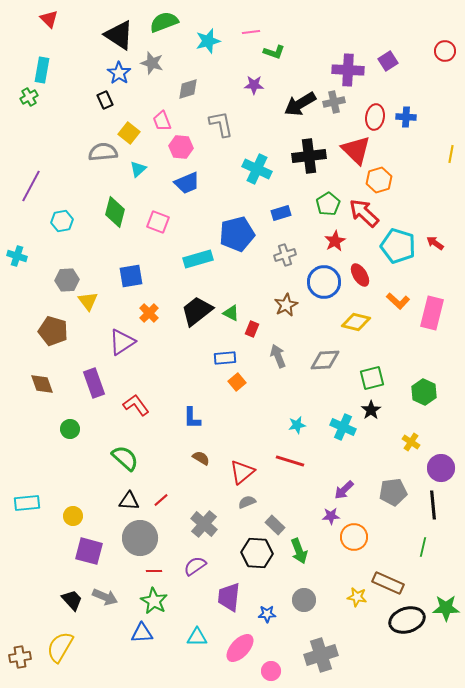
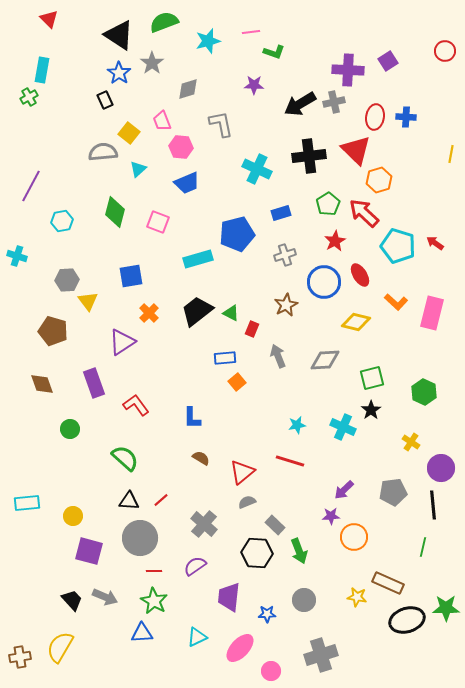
gray star at (152, 63): rotated 20 degrees clockwise
orange L-shape at (398, 301): moved 2 px left, 1 px down
cyan triangle at (197, 637): rotated 25 degrees counterclockwise
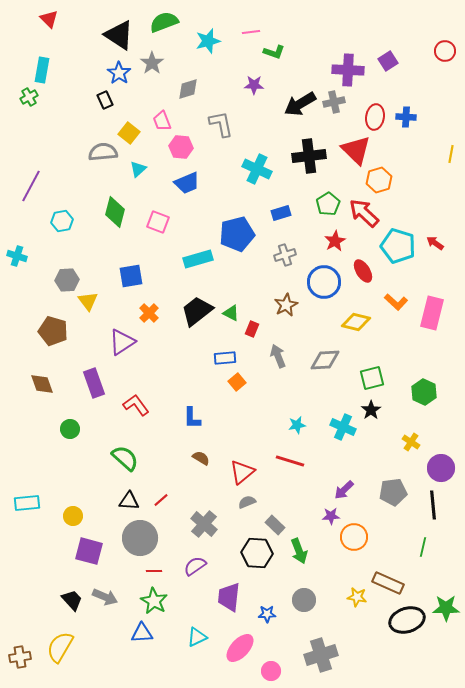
red ellipse at (360, 275): moved 3 px right, 4 px up
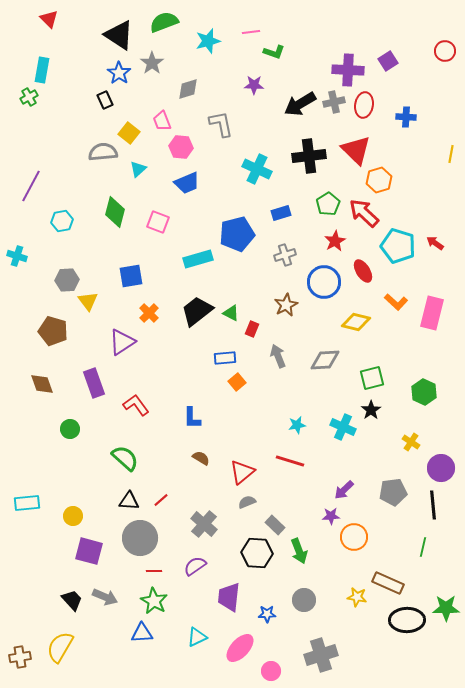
red ellipse at (375, 117): moved 11 px left, 12 px up
black ellipse at (407, 620): rotated 16 degrees clockwise
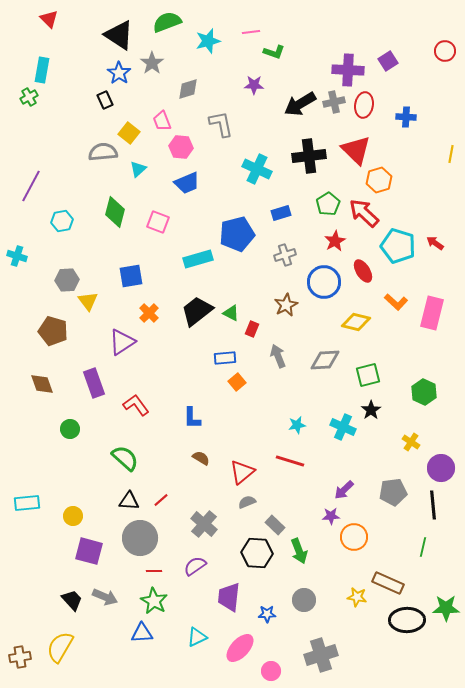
green semicircle at (164, 22): moved 3 px right
green square at (372, 378): moved 4 px left, 3 px up
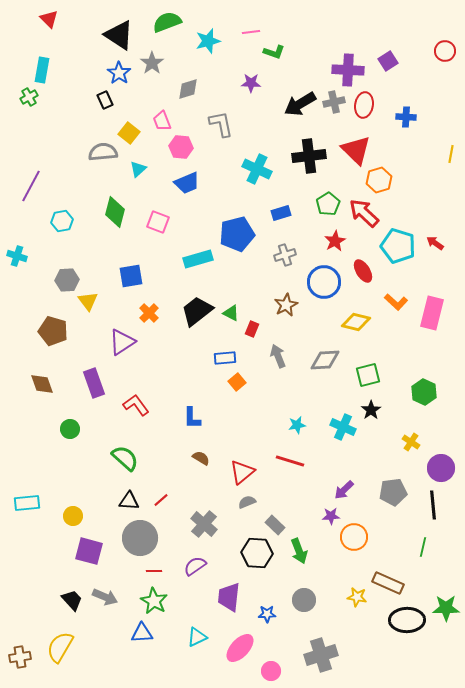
purple star at (254, 85): moved 3 px left, 2 px up
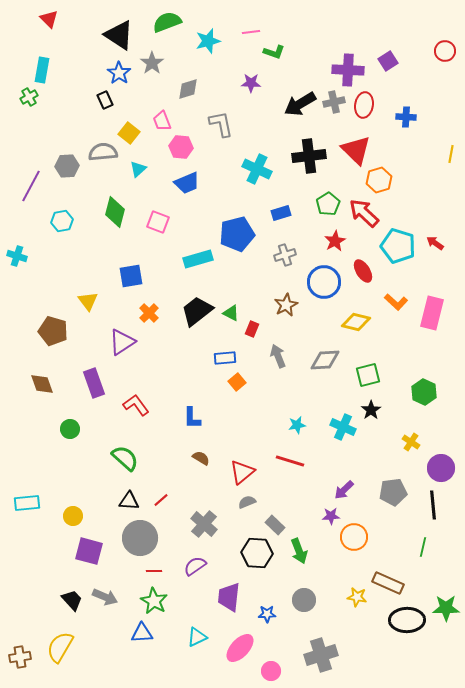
gray hexagon at (67, 280): moved 114 px up
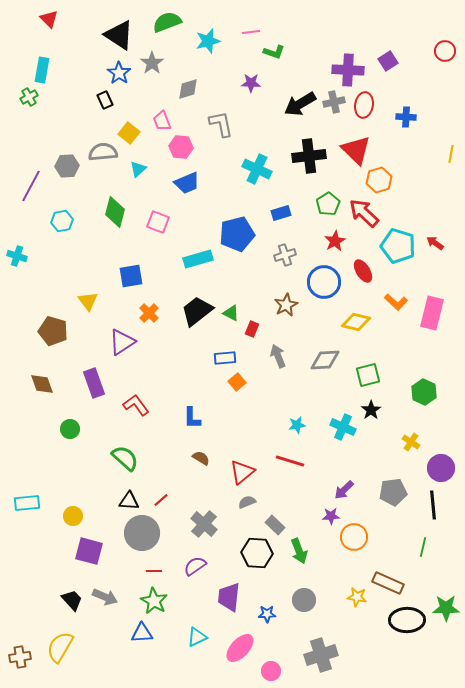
gray circle at (140, 538): moved 2 px right, 5 px up
